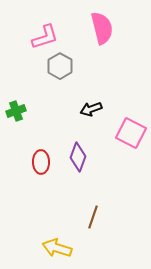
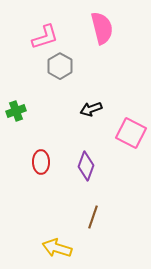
purple diamond: moved 8 px right, 9 px down
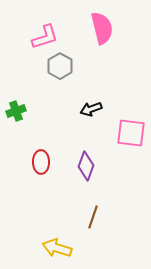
pink square: rotated 20 degrees counterclockwise
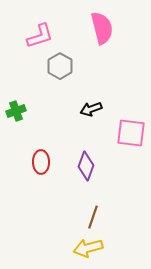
pink L-shape: moved 5 px left, 1 px up
yellow arrow: moved 31 px right; rotated 32 degrees counterclockwise
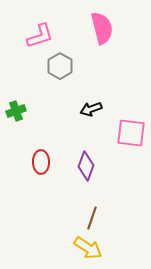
brown line: moved 1 px left, 1 px down
yellow arrow: rotated 132 degrees counterclockwise
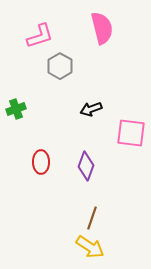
green cross: moved 2 px up
yellow arrow: moved 2 px right, 1 px up
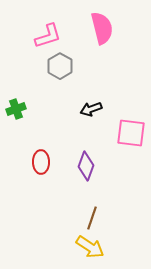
pink L-shape: moved 8 px right
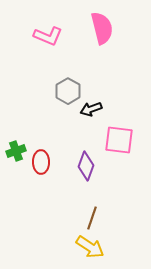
pink L-shape: rotated 40 degrees clockwise
gray hexagon: moved 8 px right, 25 px down
green cross: moved 42 px down
pink square: moved 12 px left, 7 px down
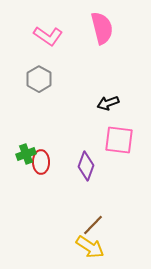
pink L-shape: rotated 12 degrees clockwise
gray hexagon: moved 29 px left, 12 px up
black arrow: moved 17 px right, 6 px up
green cross: moved 10 px right, 3 px down
brown line: moved 1 px right, 7 px down; rotated 25 degrees clockwise
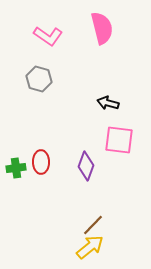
gray hexagon: rotated 15 degrees counterclockwise
black arrow: rotated 35 degrees clockwise
green cross: moved 10 px left, 14 px down; rotated 12 degrees clockwise
yellow arrow: rotated 72 degrees counterclockwise
